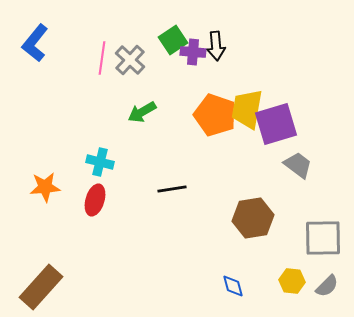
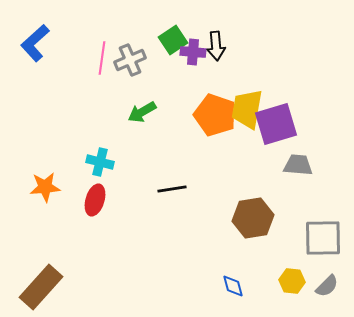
blue L-shape: rotated 9 degrees clockwise
gray cross: rotated 24 degrees clockwise
gray trapezoid: rotated 32 degrees counterclockwise
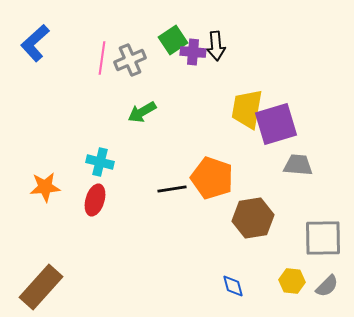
orange pentagon: moved 3 px left, 63 px down
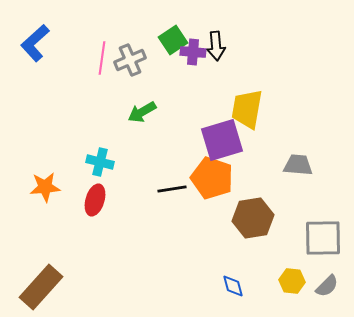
purple square: moved 54 px left, 16 px down
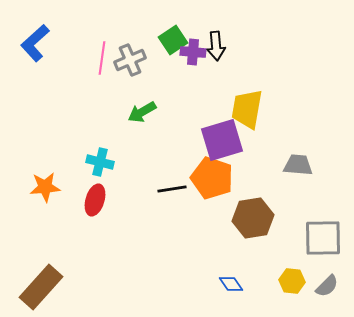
blue diamond: moved 2 px left, 2 px up; rotated 20 degrees counterclockwise
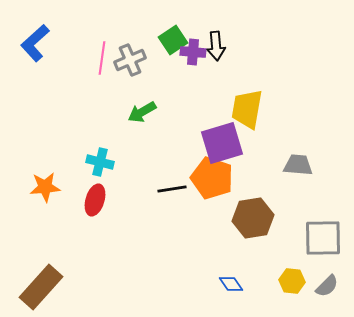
purple square: moved 3 px down
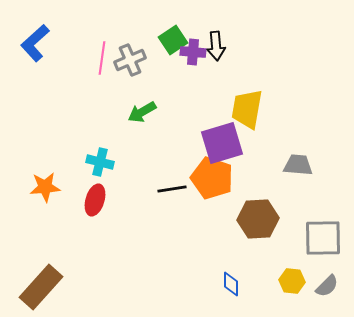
brown hexagon: moved 5 px right, 1 px down; rotated 6 degrees clockwise
blue diamond: rotated 35 degrees clockwise
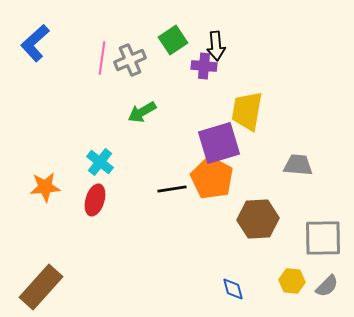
purple cross: moved 11 px right, 14 px down
yellow trapezoid: moved 2 px down
purple square: moved 3 px left
cyan cross: rotated 24 degrees clockwise
orange pentagon: rotated 9 degrees clockwise
blue diamond: moved 2 px right, 5 px down; rotated 15 degrees counterclockwise
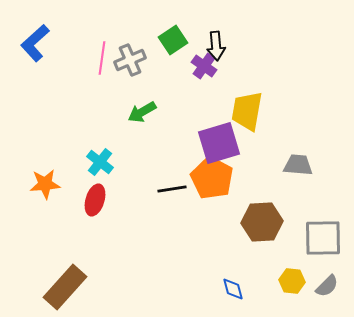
purple cross: rotated 30 degrees clockwise
orange star: moved 3 px up
brown hexagon: moved 4 px right, 3 px down
brown rectangle: moved 24 px right
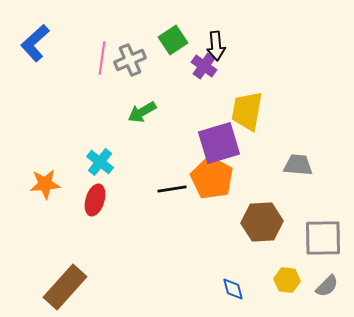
yellow hexagon: moved 5 px left, 1 px up
